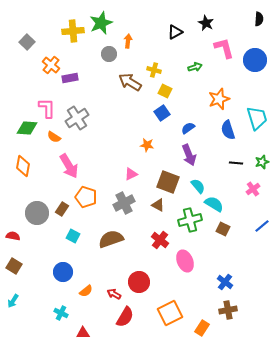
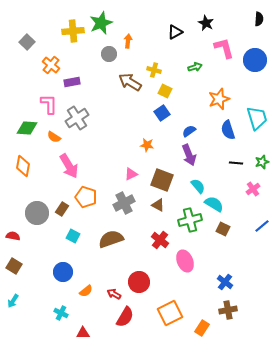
purple rectangle at (70, 78): moved 2 px right, 4 px down
pink L-shape at (47, 108): moved 2 px right, 4 px up
blue semicircle at (188, 128): moved 1 px right, 3 px down
brown square at (168, 182): moved 6 px left, 2 px up
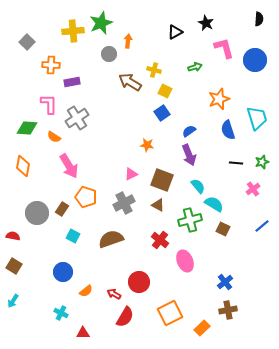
orange cross at (51, 65): rotated 36 degrees counterclockwise
blue cross at (225, 282): rotated 14 degrees clockwise
orange rectangle at (202, 328): rotated 14 degrees clockwise
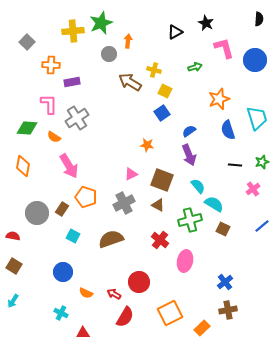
black line at (236, 163): moved 1 px left, 2 px down
pink ellipse at (185, 261): rotated 35 degrees clockwise
orange semicircle at (86, 291): moved 2 px down; rotated 64 degrees clockwise
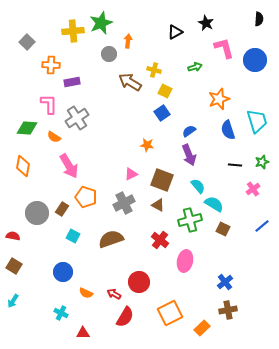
cyan trapezoid at (257, 118): moved 3 px down
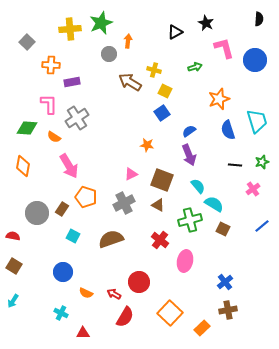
yellow cross at (73, 31): moved 3 px left, 2 px up
orange square at (170, 313): rotated 20 degrees counterclockwise
